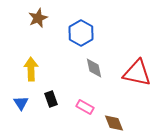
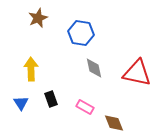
blue hexagon: rotated 20 degrees counterclockwise
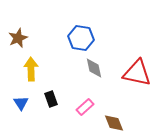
brown star: moved 20 px left, 20 px down
blue hexagon: moved 5 px down
pink rectangle: rotated 72 degrees counterclockwise
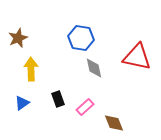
red triangle: moved 16 px up
black rectangle: moved 7 px right
blue triangle: moved 1 px right; rotated 28 degrees clockwise
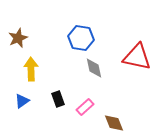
blue triangle: moved 2 px up
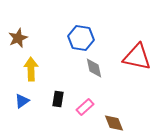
black rectangle: rotated 28 degrees clockwise
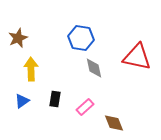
black rectangle: moved 3 px left
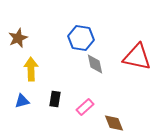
gray diamond: moved 1 px right, 4 px up
blue triangle: rotated 21 degrees clockwise
